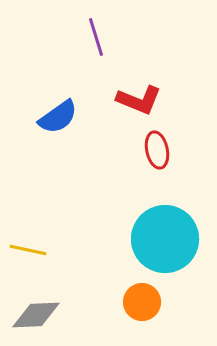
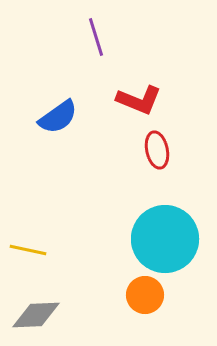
orange circle: moved 3 px right, 7 px up
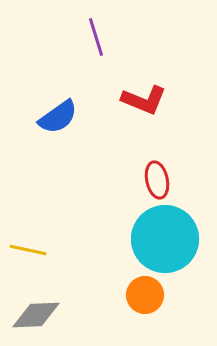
red L-shape: moved 5 px right
red ellipse: moved 30 px down
